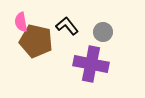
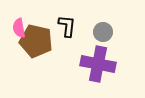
pink semicircle: moved 2 px left, 6 px down
black L-shape: rotated 45 degrees clockwise
purple cross: moved 7 px right
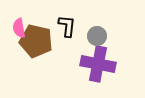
gray circle: moved 6 px left, 4 px down
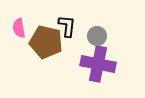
brown pentagon: moved 10 px right, 1 px down
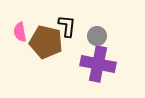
pink semicircle: moved 1 px right, 4 px down
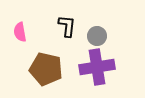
brown pentagon: moved 27 px down
purple cross: moved 1 px left, 3 px down; rotated 20 degrees counterclockwise
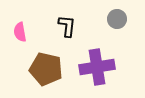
gray circle: moved 20 px right, 17 px up
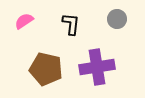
black L-shape: moved 4 px right, 2 px up
pink semicircle: moved 4 px right, 11 px up; rotated 66 degrees clockwise
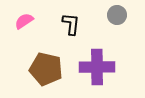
gray circle: moved 4 px up
purple cross: rotated 8 degrees clockwise
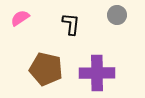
pink semicircle: moved 4 px left, 3 px up
purple cross: moved 6 px down
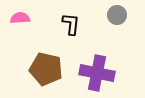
pink semicircle: rotated 30 degrees clockwise
purple cross: rotated 12 degrees clockwise
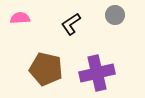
gray circle: moved 2 px left
black L-shape: rotated 130 degrees counterclockwise
purple cross: rotated 24 degrees counterclockwise
